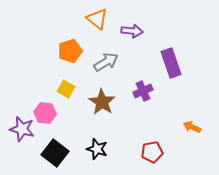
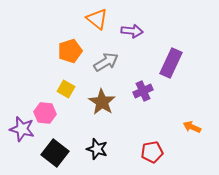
purple rectangle: rotated 44 degrees clockwise
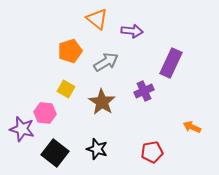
purple cross: moved 1 px right
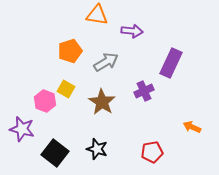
orange triangle: moved 4 px up; rotated 30 degrees counterclockwise
pink hexagon: moved 12 px up; rotated 15 degrees clockwise
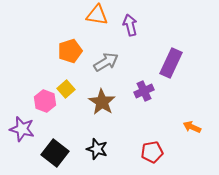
purple arrow: moved 2 px left, 6 px up; rotated 110 degrees counterclockwise
yellow square: rotated 18 degrees clockwise
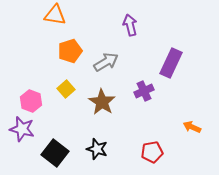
orange triangle: moved 42 px left
pink hexagon: moved 14 px left
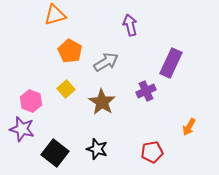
orange triangle: rotated 25 degrees counterclockwise
orange pentagon: rotated 25 degrees counterclockwise
purple cross: moved 2 px right
orange arrow: moved 3 px left; rotated 84 degrees counterclockwise
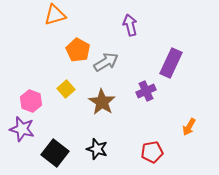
orange pentagon: moved 8 px right, 1 px up
